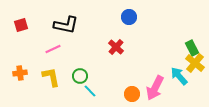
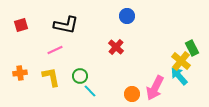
blue circle: moved 2 px left, 1 px up
pink line: moved 2 px right, 1 px down
yellow cross: moved 14 px left, 2 px up
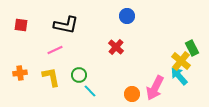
red square: rotated 24 degrees clockwise
green circle: moved 1 px left, 1 px up
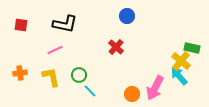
black L-shape: moved 1 px left, 1 px up
green rectangle: rotated 49 degrees counterclockwise
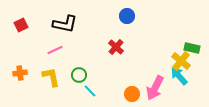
red square: rotated 32 degrees counterclockwise
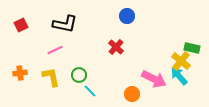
pink arrow: moved 1 px left, 9 px up; rotated 90 degrees counterclockwise
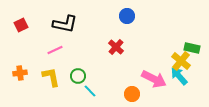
green circle: moved 1 px left, 1 px down
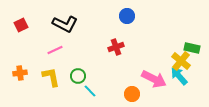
black L-shape: rotated 15 degrees clockwise
red cross: rotated 28 degrees clockwise
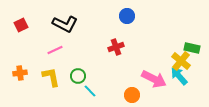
orange circle: moved 1 px down
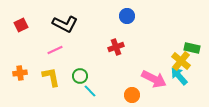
green circle: moved 2 px right
